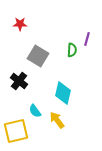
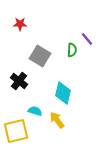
purple line: rotated 56 degrees counterclockwise
gray square: moved 2 px right
cyan semicircle: rotated 144 degrees clockwise
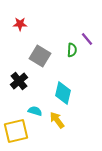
black cross: rotated 12 degrees clockwise
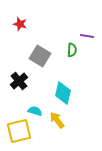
red star: rotated 16 degrees clockwise
purple line: moved 3 px up; rotated 40 degrees counterclockwise
yellow square: moved 3 px right
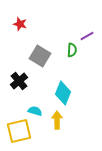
purple line: rotated 40 degrees counterclockwise
cyan diamond: rotated 10 degrees clockwise
yellow arrow: rotated 36 degrees clockwise
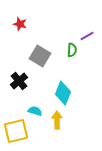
yellow square: moved 3 px left
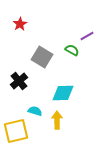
red star: rotated 24 degrees clockwise
green semicircle: rotated 64 degrees counterclockwise
gray square: moved 2 px right, 1 px down
cyan diamond: rotated 65 degrees clockwise
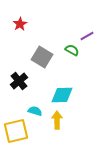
cyan diamond: moved 1 px left, 2 px down
